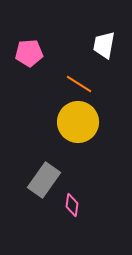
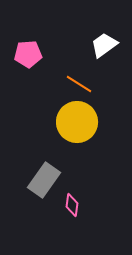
white trapezoid: rotated 44 degrees clockwise
pink pentagon: moved 1 px left, 1 px down
yellow circle: moved 1 px left
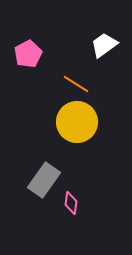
pink pentagon: rotated 24 degrees counterclockwise
orange line: moved 3 px left
pink diamond: moved 1 px left, 2 px up
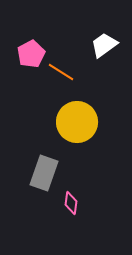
pink pentagon: moved 3 px right
orange line: moved 15 px left, 12 px up
gray rectangle: moved 7 px up; rotated 16 degrees counterclockwise
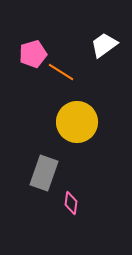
pink pentagon: moved 2 px right; rotated 12 degrees clockwise
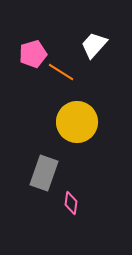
white trapezoid: moved 10 px left; rotated 12 degrees counterclockwise
